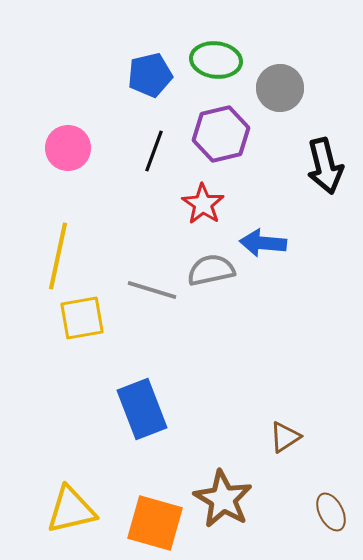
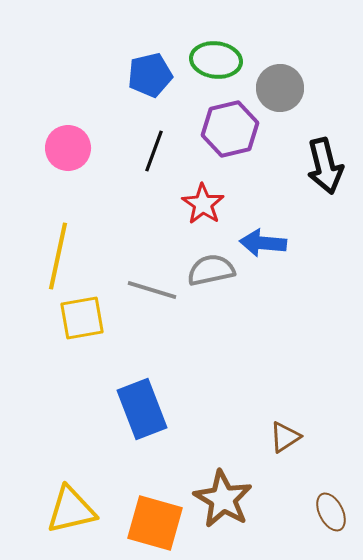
purple hexagon: moved 9 px right, 5 px up
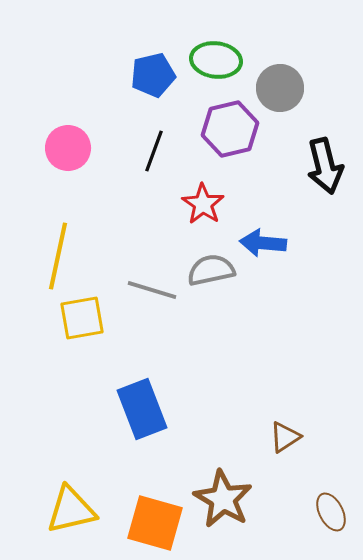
blue pentagon: moved 3 px right
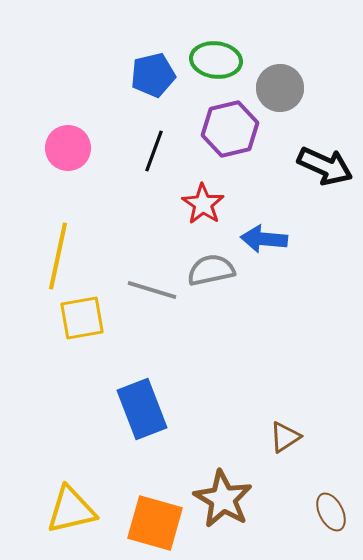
black arrow: rotated 52 degrees counterclockwise
blue arrow: moved 1 px right, 4 px up
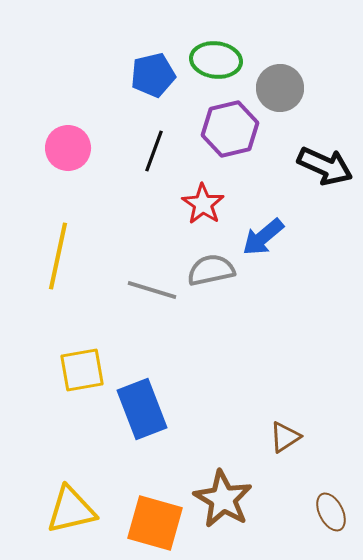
blue arrow: moved 1 px left, 2 px up; rotated 45 degrees counterclockwise
yellow square: moved 52 px down
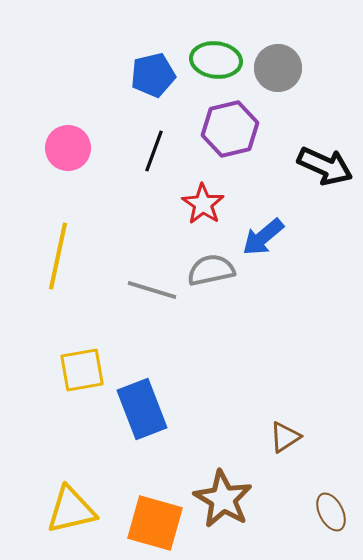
gray circle: moved 2 px left, 20 px up
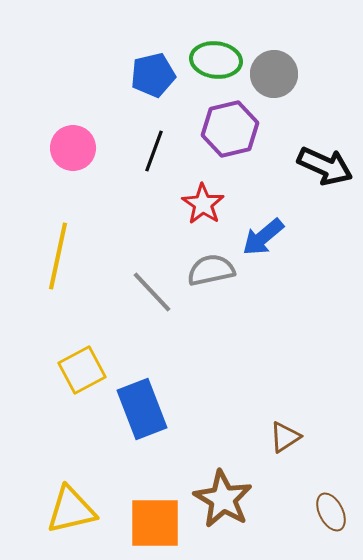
gray circle: moved 4 px left, 6 px down
pink circle: moved 5 px right
gray line: moved 2 px down; rotated 30 degrees clockwise
yellow square: rotated 18 degrees counterclockwise
orange square: rotated 16 degrees counterclockwise
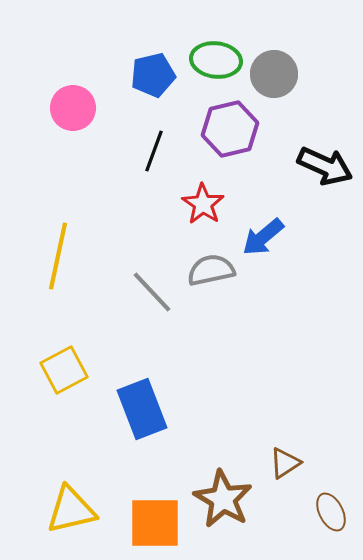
pink circle: moved 40 px up
yellow square: moved 18 px left
brown triangle: moved 26 px down
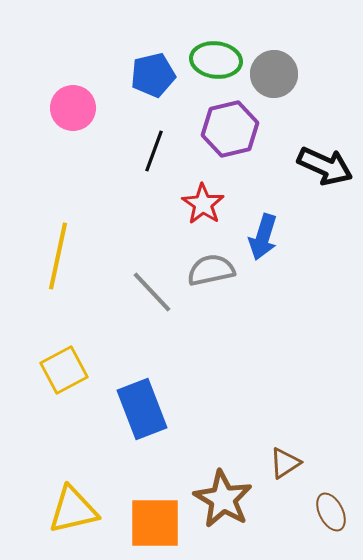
blue arrow: rotated 33 degrees counterclockwise
yellow triangle: moved 2 px right
